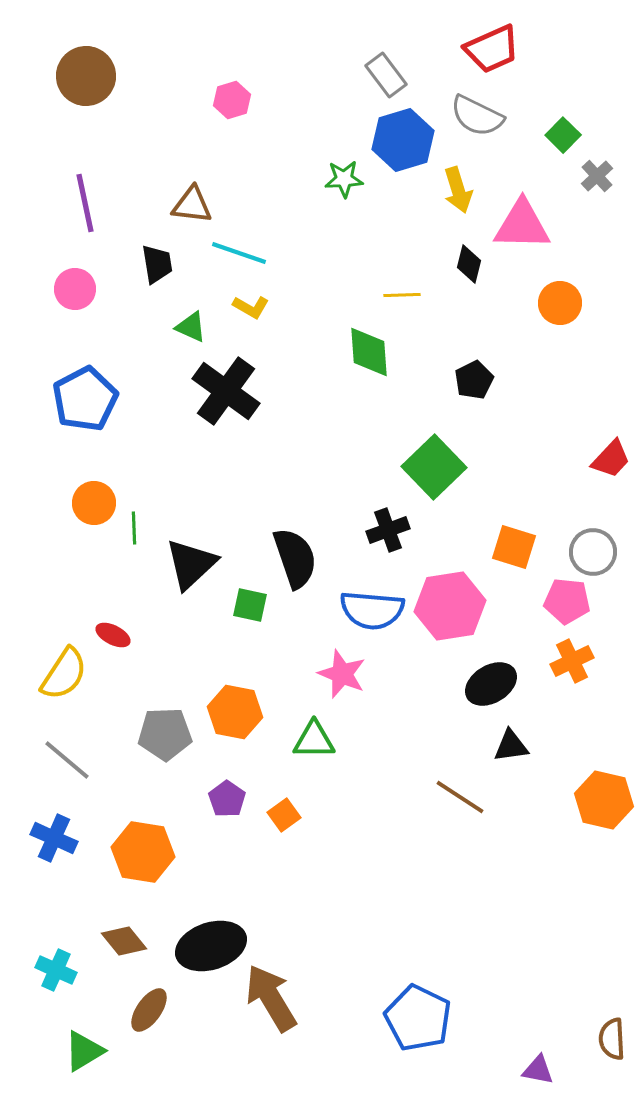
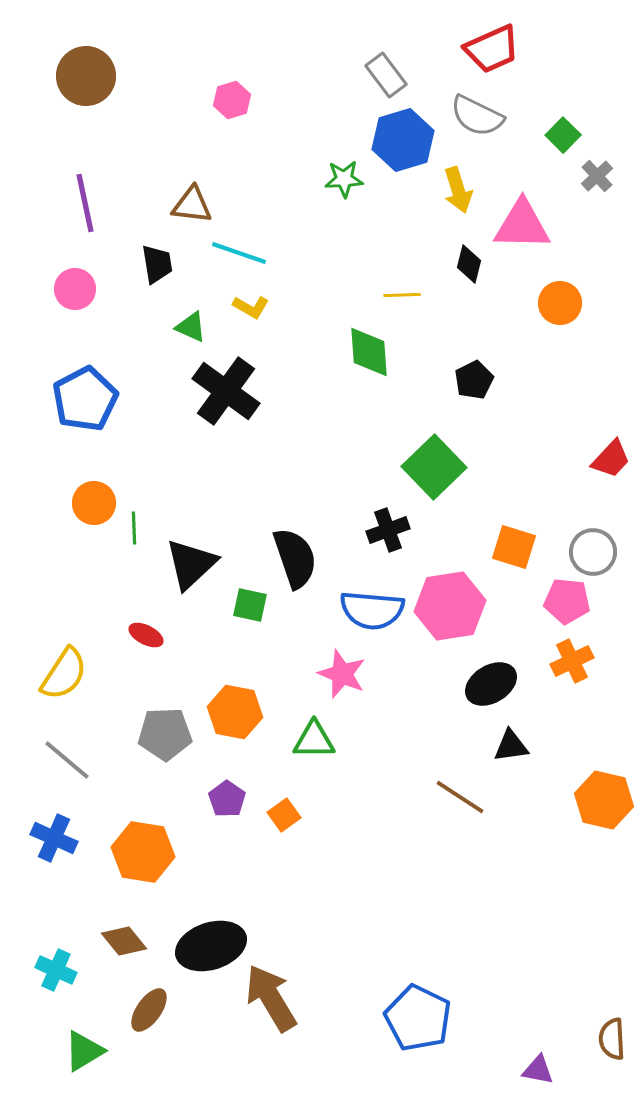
red ellipse at (113, 635): moved 33 px right
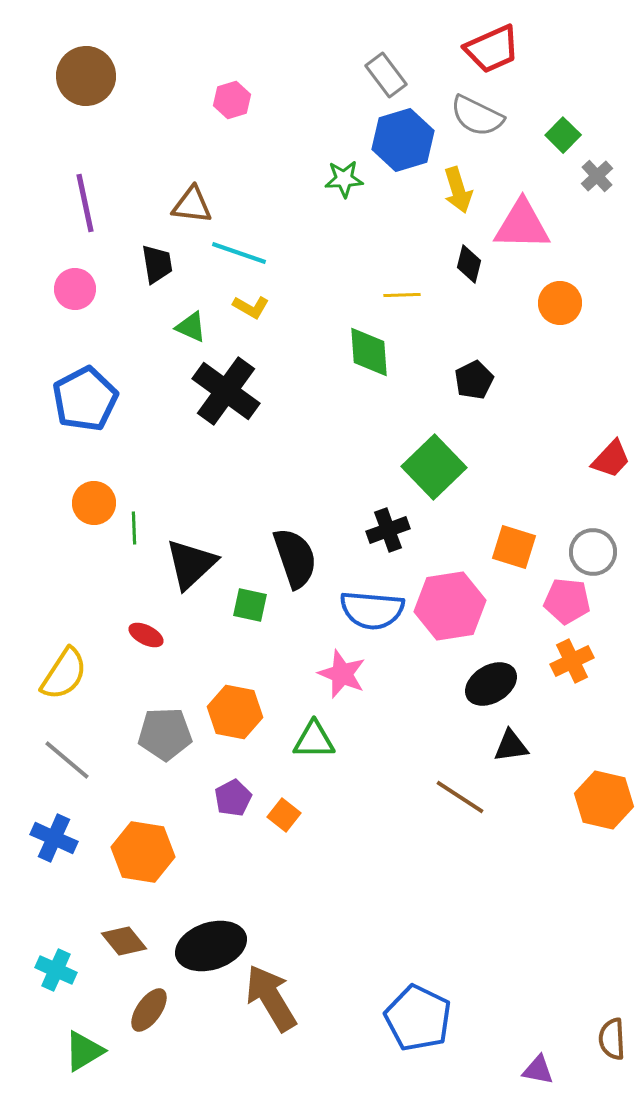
purple pentagon at (227, 799): moved 6 px right, 1 px up; rotated 9 degrees clockwise
orange square at (284, 815): rotated 16 degrees counterclockwise
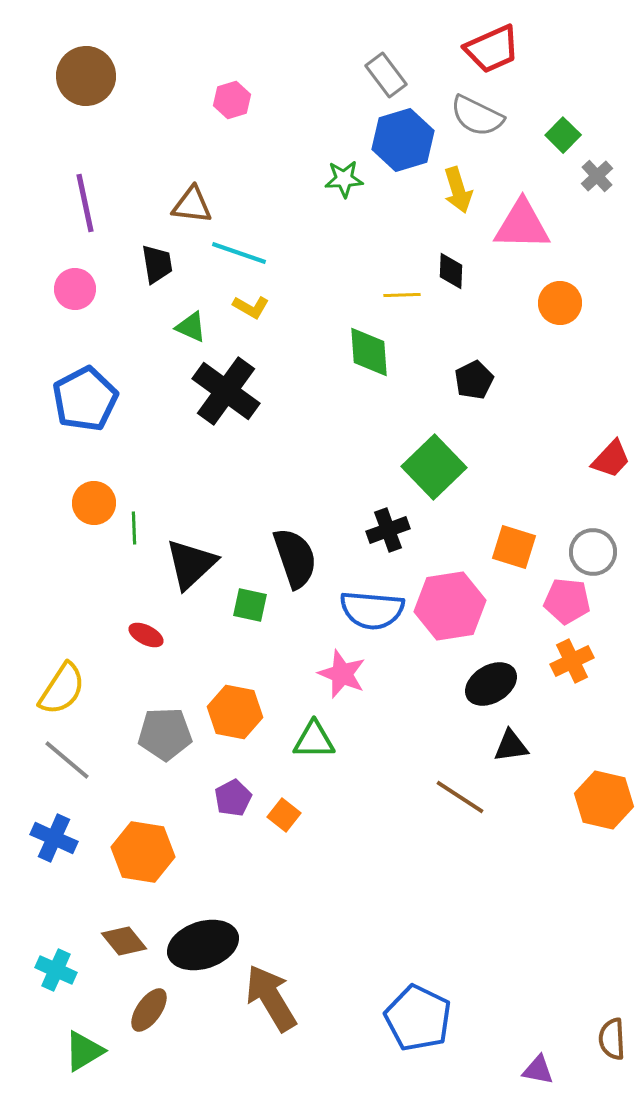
black diamond at (469, 264): moved 18 px left, 7 px down; rotated 12 degrees counterclockwise
yellow semicircle at (64, 674): moved 2 px left, 15 px down
black ellipse at (211, 946): moved 8 px left, 1 px up
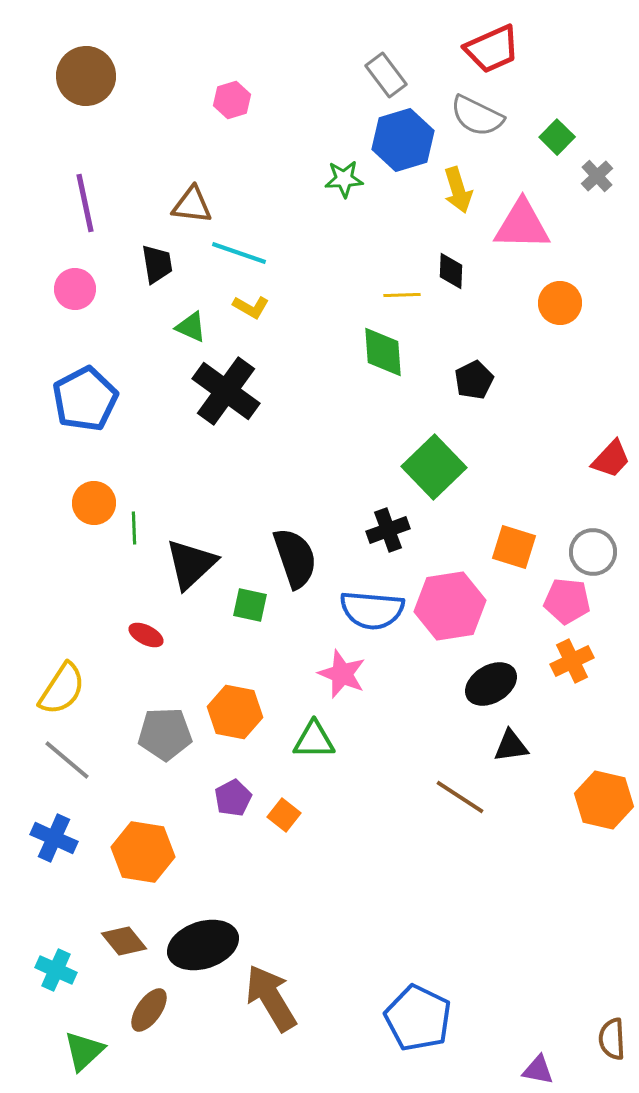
green square at (563, 135): moved 6 px left, 2 px down
green diamond at (369, 352): moved 14 px right
green triangle at (84, 1051): rotated 12 degrees counterclockwise
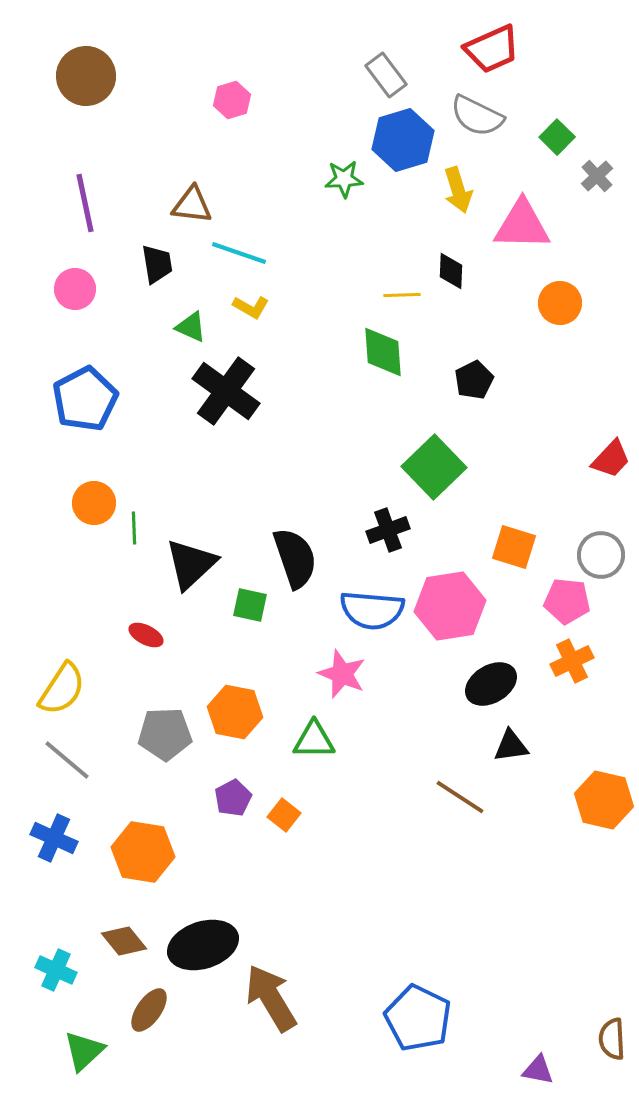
gray circle at (593, 552): moved 8 px right, 3 px down
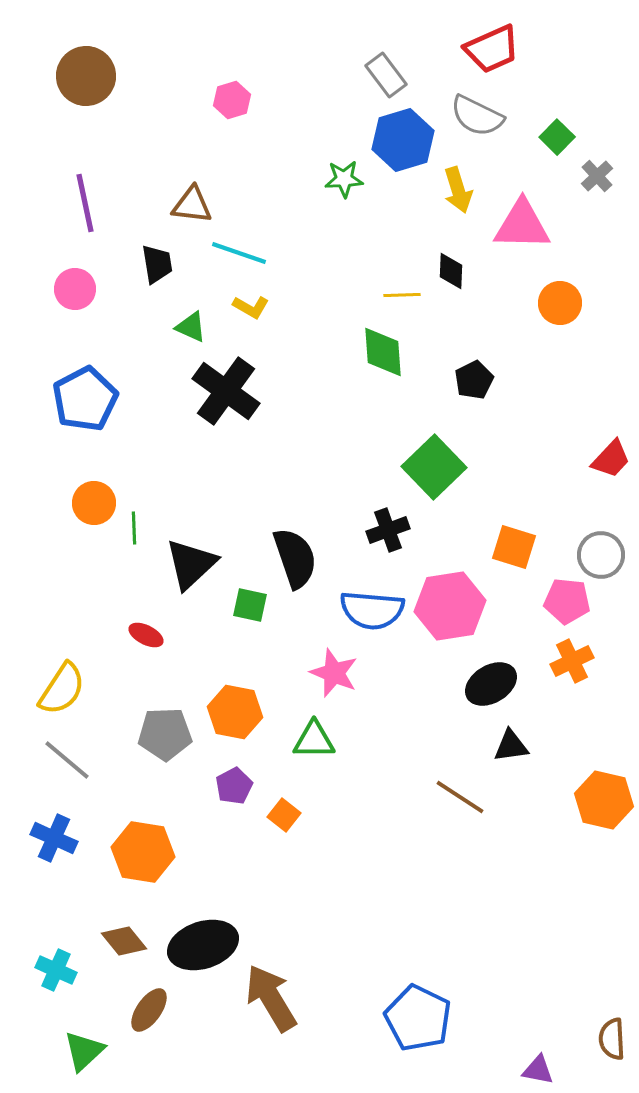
pink star at (342, 674): moved 8 px left, 1 px up
purple pentagon at (233, 798): moved 1 px right, 12 px up
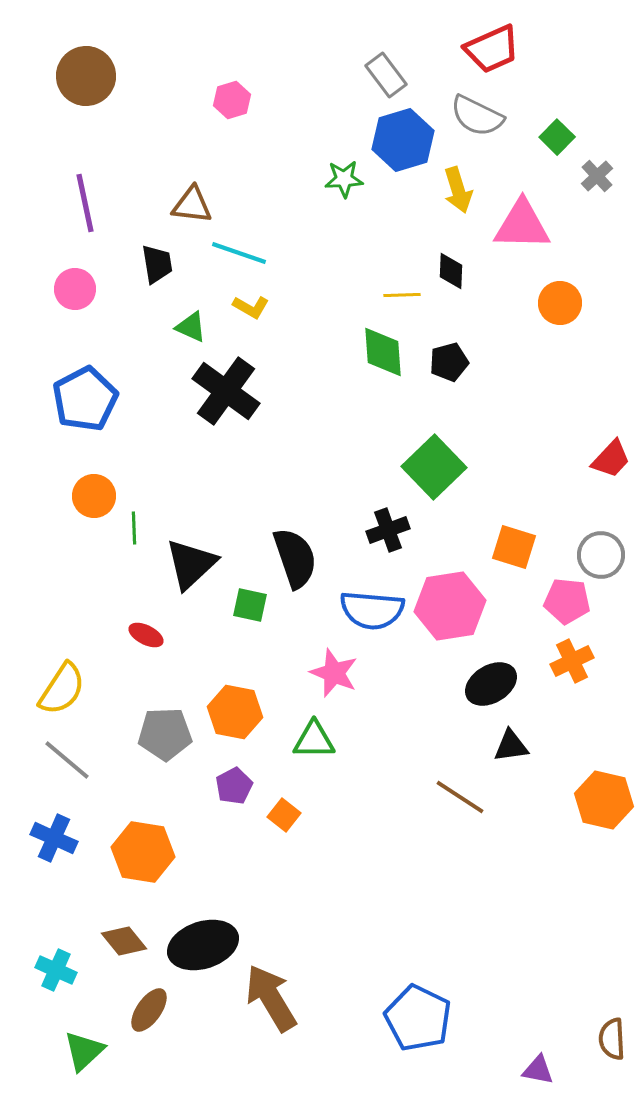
black pentagon at (474, 380): moved 25 px left, 18 px up; rotated 12 degrees clockwise
orange circle at (94, 503): moved 7 px up
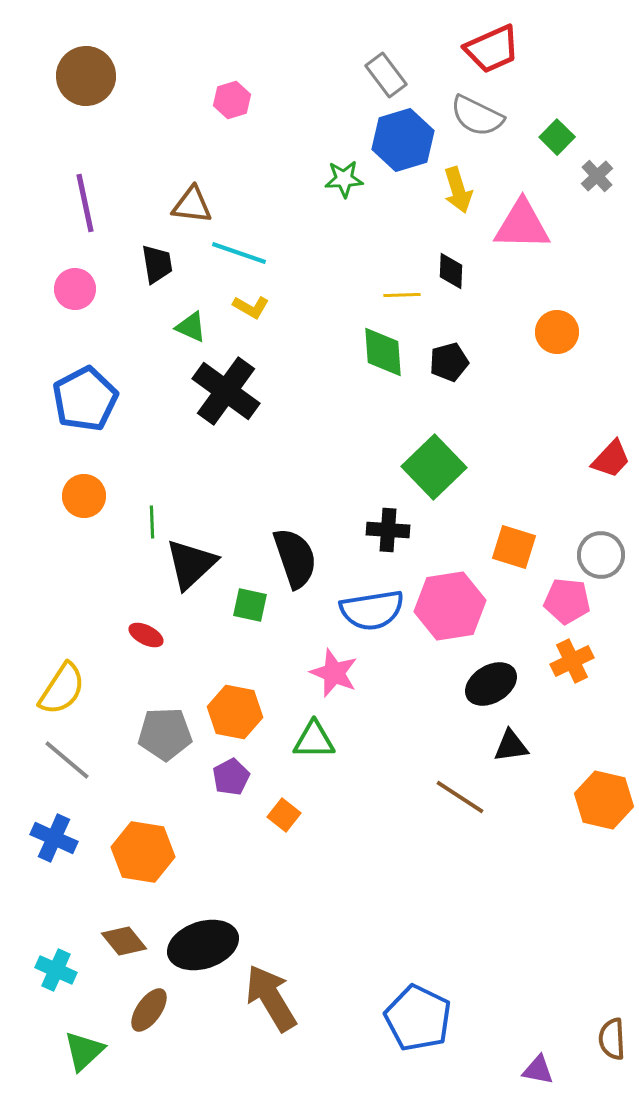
orange circle at (560, 303): moved 3 px left, 29 px down
orange circle at (94, 496): moved 10 px left
green line at (134, 528): moved 18 px right, 6 px up
black cross at (388, 530): rotated 24 degrees clockwise
blue semicircle at (372, 610): rotated 14 degrees counterclockwise
purple pentagon at (234, 786): moved 3 px left, 9 px up
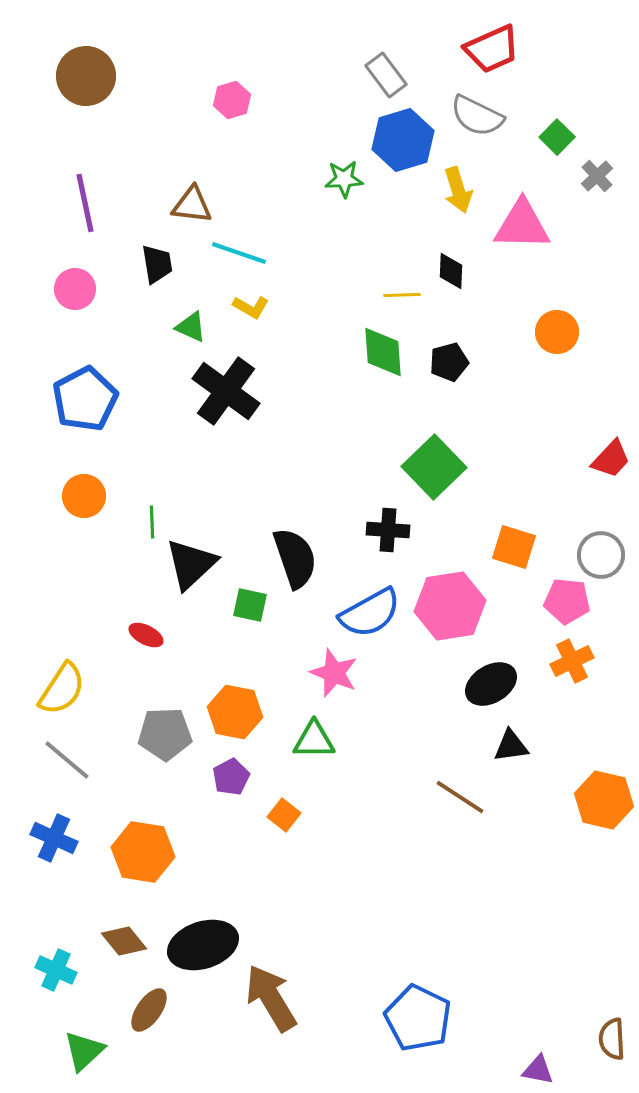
blue semicircle at (372, 610): moved 2 px left, 3 px down; rotated 20 degrees counterclockwise
